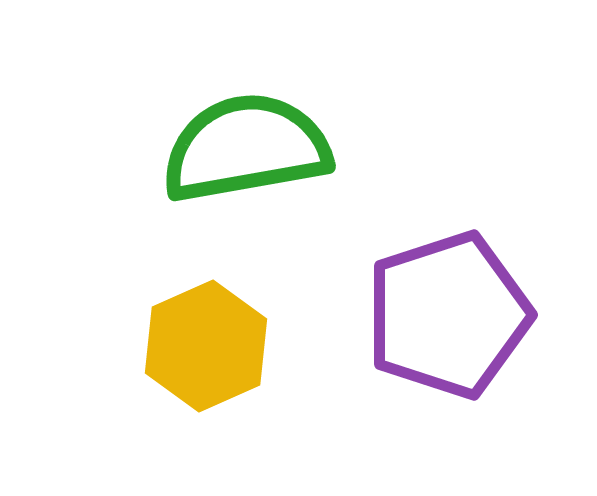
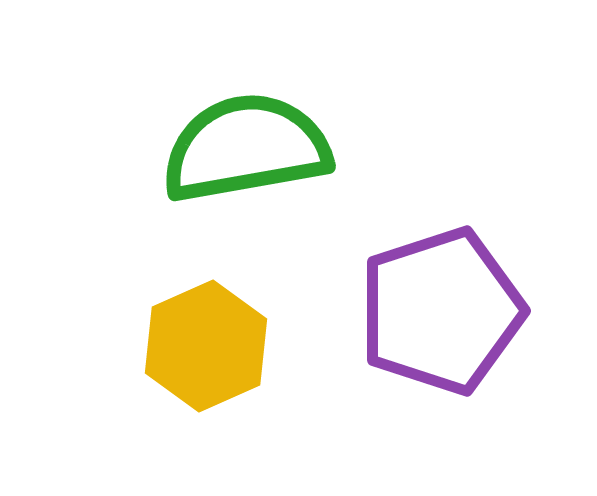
purple pentagon: moved 7 px left, 4 px up
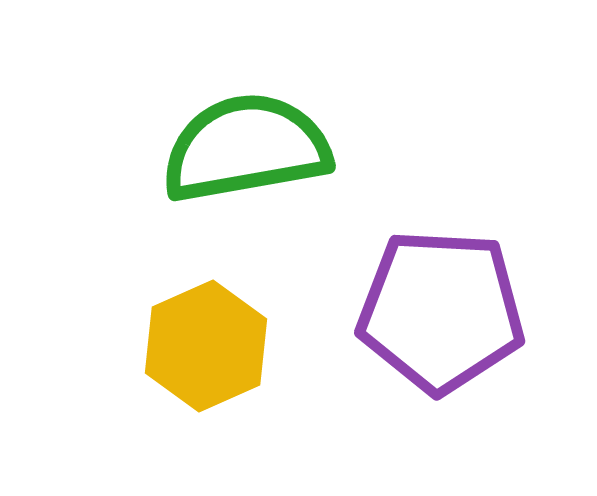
purple pentagon: rotated 21 degrees clockwise
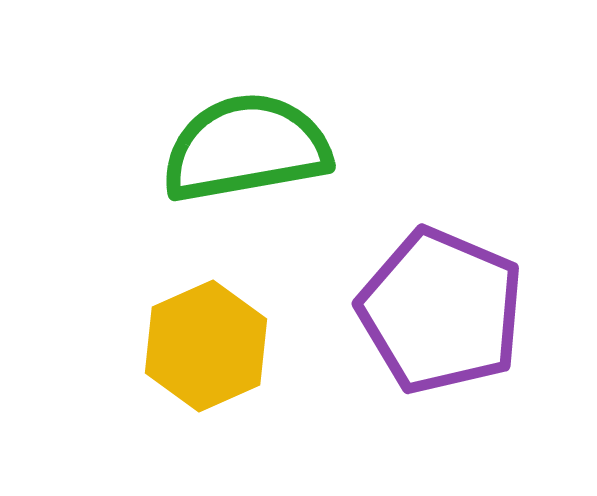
purple pentagon: rotated 20 degrees clockwise
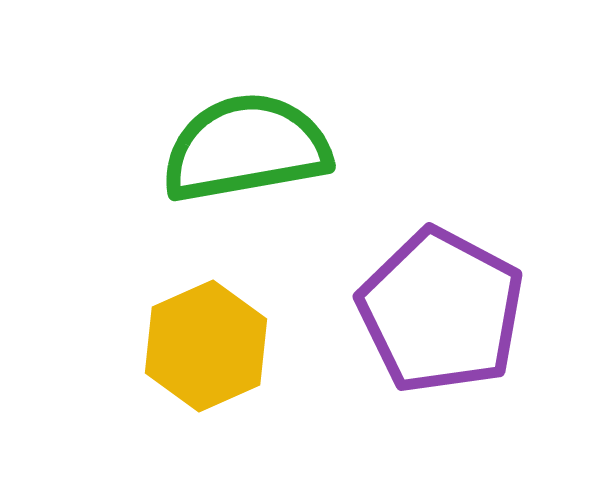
purple pentagon: rotated 5 degrees clockwise
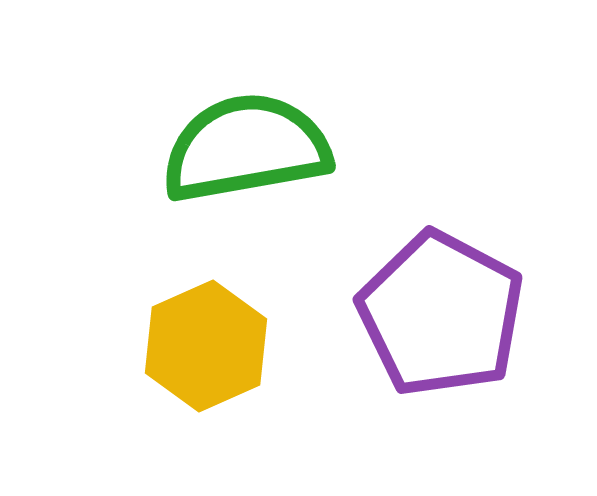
purple pentagon: moved 3 px down
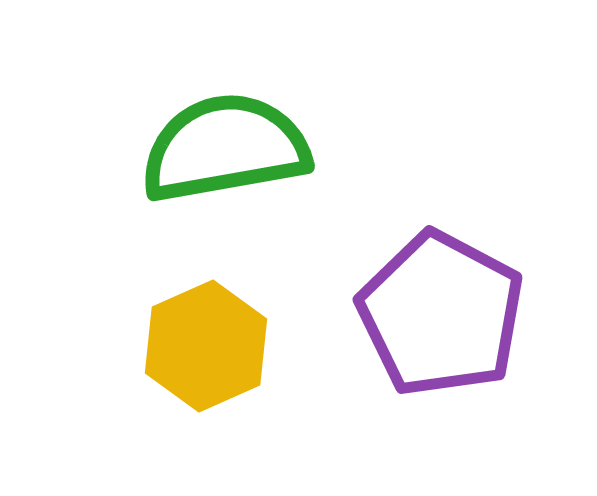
green semicircle: moved 21 px left
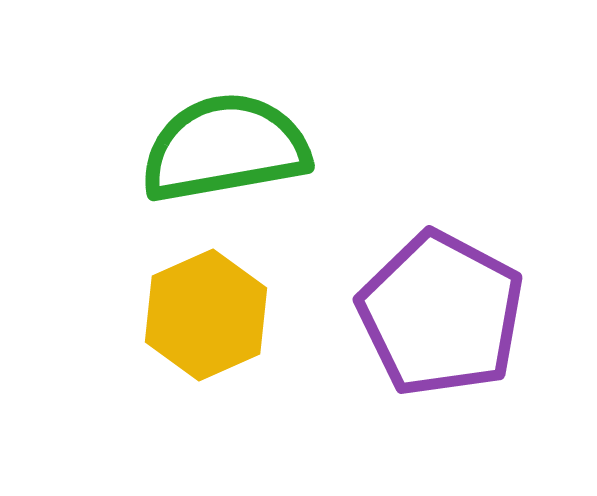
yellow hexagon: moved 31 px up
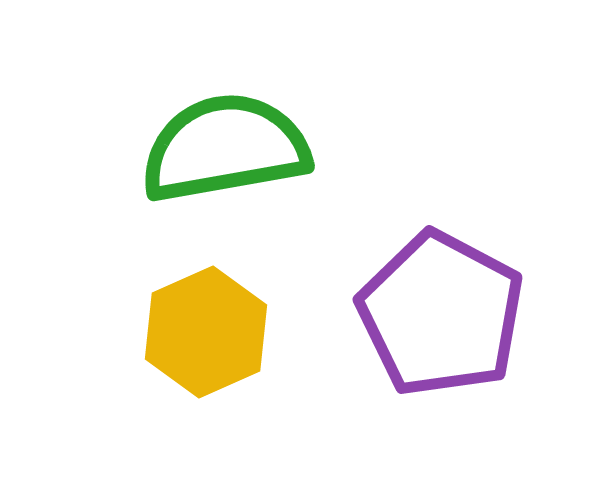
yellow hexagon: moved 17 px down
